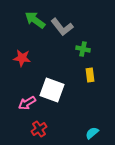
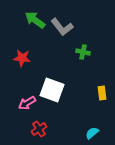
green cross: moved 3 px down
yellow rectangle: moved 12 px right, 18 px down
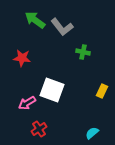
yellow rectangle: moved 2 px up; rotated 32 degrees clockwise
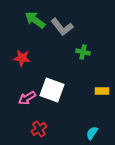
yellow rectangle: rotated 64 degrees clockwise
pink arrow: moved 5 px up
cyan semicircle: rotated 16 degrees counterclockwise
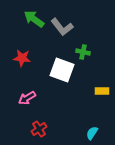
green arrow: moved 1 px left, 1 px up
white square: moved 10 px right, 20 px up
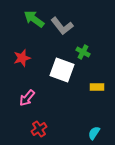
gray L-shape: moved 1 px up
green cross: rotated 16 degrees clockwise
red star: rotated 24 degrees counterclockwise
yellow rectangle: moved 5 px left, 4 px up
pink arrow: rotated 18 degrees counterclockwise
cyan semicircle: moved 2 px right
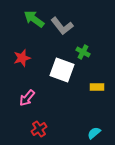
cyan semicircle: rotated 16 degrees clockwise
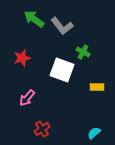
red cross: moved 3 px right
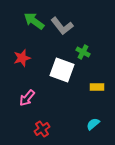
green arrow: moved 2 px down
cyan semicircle: moved 1 px left, 9 px up
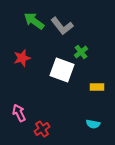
green cross: moved 2 px left; rotated 24 degrees clockwise
pink arrow: moved 8 px left, 15 px down; rotated 114 degrees clockwise
cyan semicircle: rotated 128 degrees counterclockwise
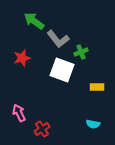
gray L-shape: moved 4 px left, 13 px down
green cross: rotated 16 degrees clockwise
